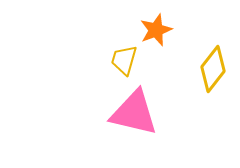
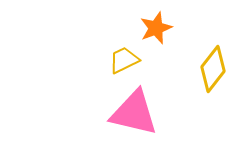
orange star: moved 2 px up
yellow trapezoid: rotated 48 degrees clockwise
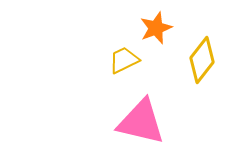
yellow diamond: moved 11 px left, 9 px up
pink triangle: moved 7 px right, 9 px down
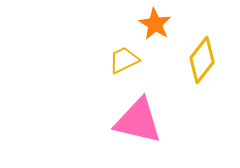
orange star: moved 1 px left, 4 px up; rotated 20 degrees counterclockwise
pink triangle: moved 3 px left, 1 px up
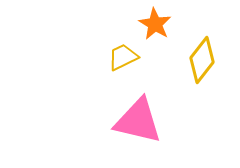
yellow trapezoid: moved 1 px left, 3 px up
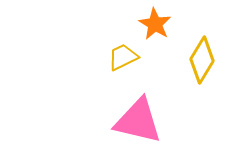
yellow diamond: rotated 6 degrees counterclockwise
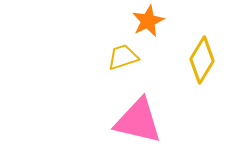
orange star: moved 7 px left, 3 px up; rotated 16 degrees clockwise
yellow trapezoid: rotated 8 degrees clockwise
